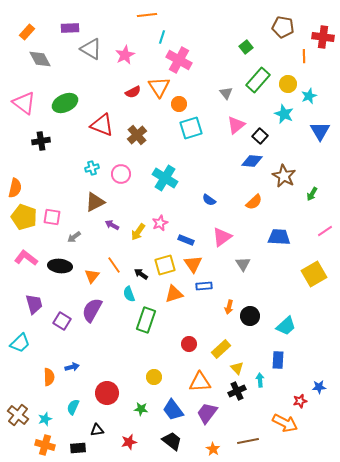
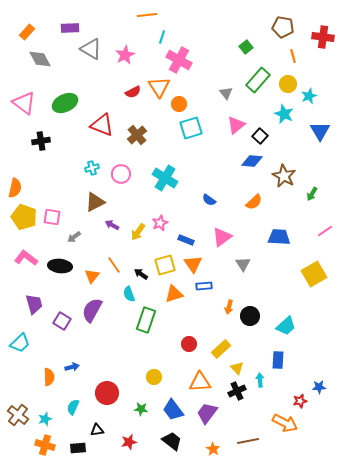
orange line at (304, 56): moved 11 px left; rotated 16 degrees counterclockwise
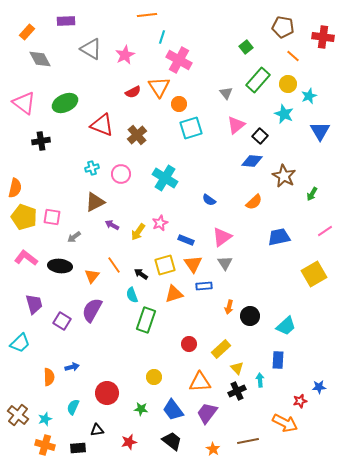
purple rectangle at (70, 28): moved 4 px left, 7 px up
orange line at (293, 56): rotated 32 degrees counterclockwise
blue trapezoid at (279, 237): rotated 15 degrees counterclockwise
gray triangle at (243, 264): moved 18 px left, 1 px up
cyan semicircle at (129, 294): moved 3 px right, 1 px down
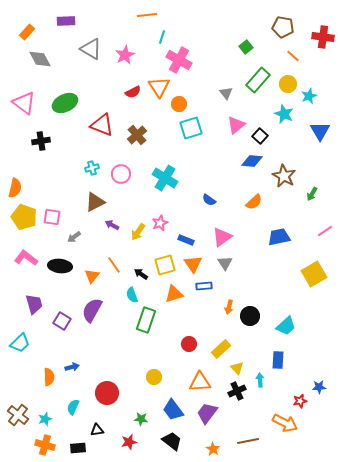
green star at (141, 409): moved 10 px down
